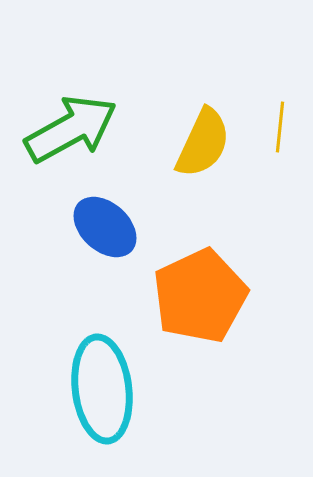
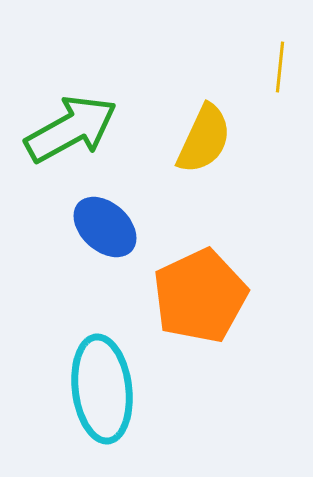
yellow line: moved 60 px up
yellow semicircle: moved 1 px right, 4 px up
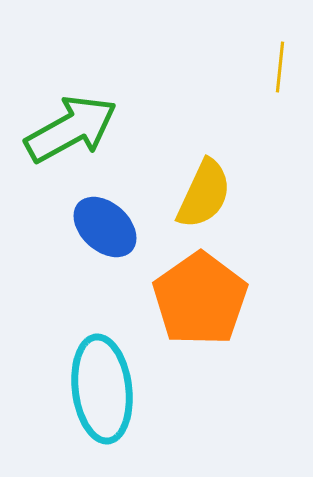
yellow semicircle: moved 55 px down
orange pentagon: moved 3 px down; rotated 10 degrees counterclockwise
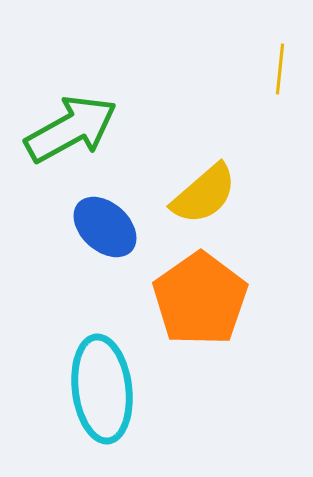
yellow line: moved 2 px down
yellow semicircle: rotated 24 degrees clockwise
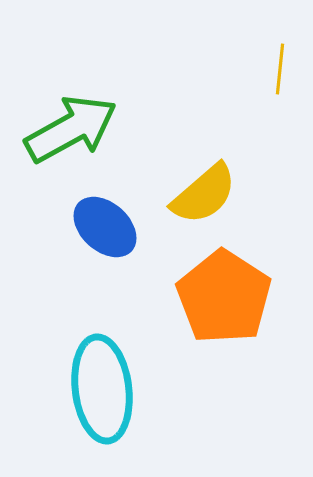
orange pentagon: moved 24 px right, 2 px up; rotated 4 degrees counterclockwise
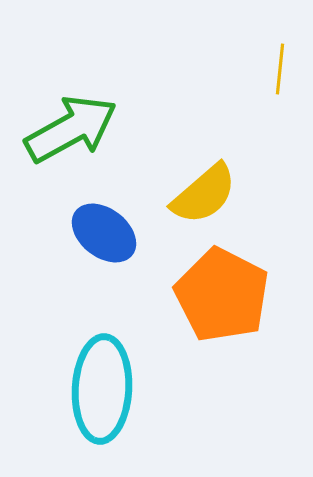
blue ellipse: moved 1 px left, 6 px down; rotated 4 degrees counterclockwise
orange pentagon: moved 2 px left, 2 px up; rotated 6 degrees counterclockwise
cyan ellipse: rotated 10 degrees clockwise
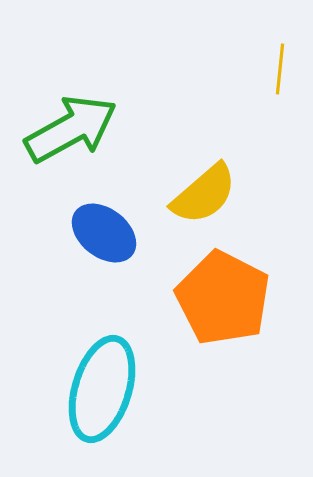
orange pentagon: moved 1 px right, 3 px down
cyan ellipse: rotated 14 degrees clockwise
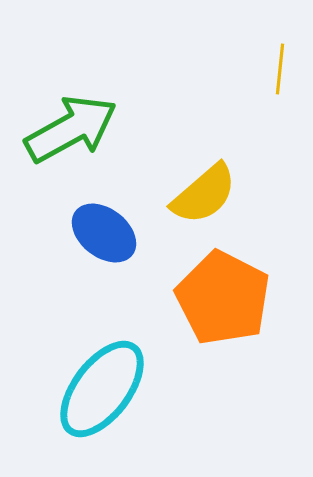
cyan ellipse: rotated 20 degrees clockwise
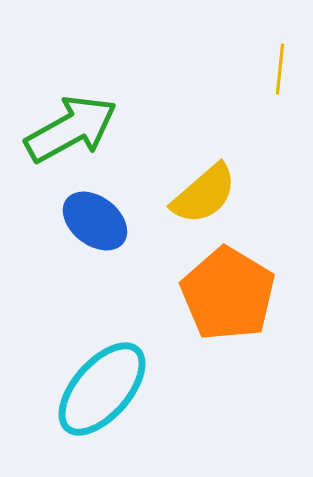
blue ellipse: moved 9 px left, 12 px up
orange pentagon: moved 5 px right, 4 px up; rotated 4 degrees clockwise
cyan ellipse: rotated 4 degrees clockwise
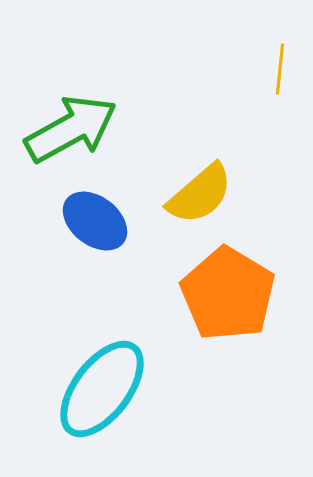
yellow semicircle: moved 4 px left
cyan ellipse: rotated 4 degrees counterclockwise
